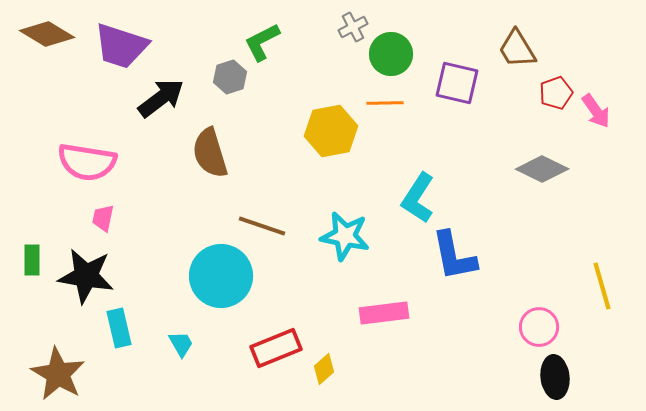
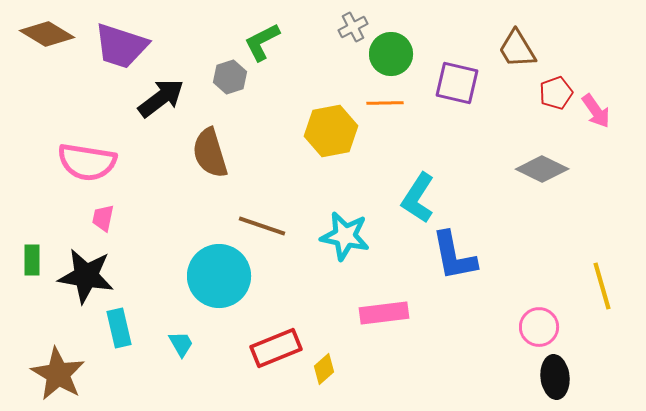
cyan circle: moved 2 px left
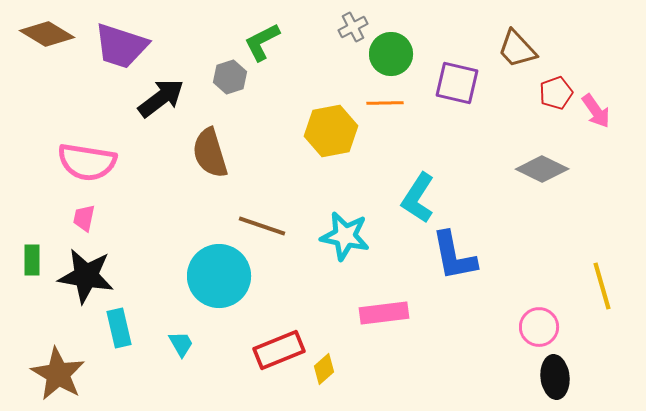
brown trapezoid: rotated 12 degrees counterclockwise
pink trapezoid: moved 19 px left
red rectangle: moved 3 px right, 2 px down
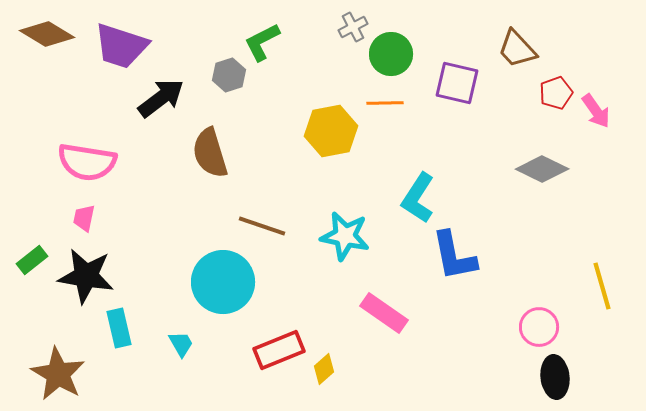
gray hexagon: moved 1 px left, 2 px up
green rectangle: rotated 52 degrees clockwise
cyan circle: moved 4 px right, 6 px down
pink rectangle: rotated 42 degrees clockwise
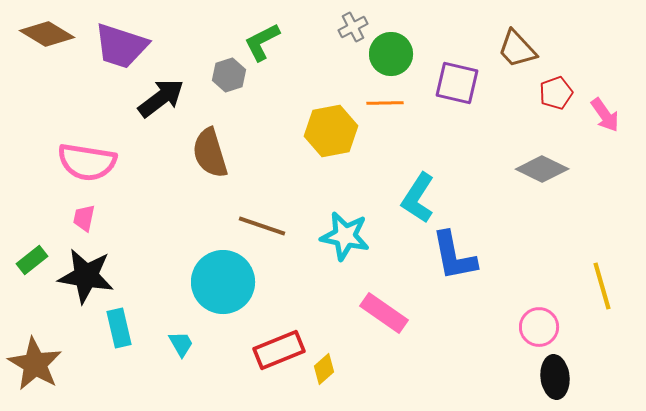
pink arrow: moved 9 px right, 4 px down
brown star: moved 23 px left, 10 px up
